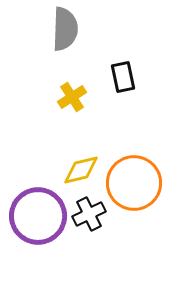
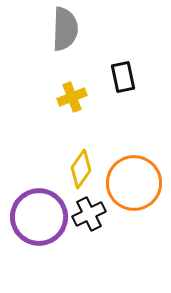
yellow cross: rotated 12 degrees clockwise
yellow diamond: moved 1 px up; rotated 42 degrees counterclockwise
purple circle: moved 1 px right, 1 px down
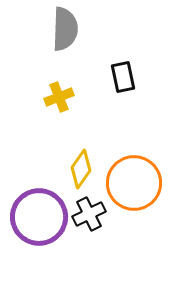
yellow cross: moved 13 px left
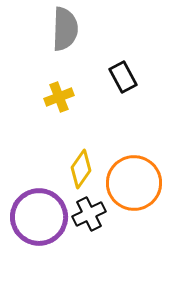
black rectangle: rotated 16 degrees counterclockwise
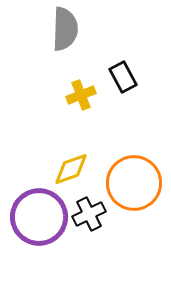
yellow cross: moved 22 px right, 2 px up
yellow diamond: moved 10 px left; rotated 36 degrees clockwise
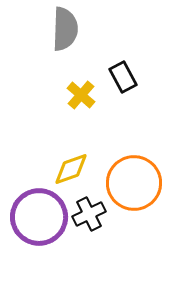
yellow cross: rotated 28 degrees counterclockwise
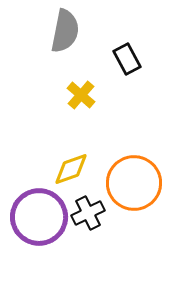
gray semicircle: moved 2 px down; rotated 9 degrees clockwise
black rectangle: moved 4 px right, 18 px up
black cross: moved 1 px left, 1 px up
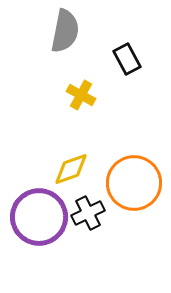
yellow cross: rotated 12 degrees counterclockwise
